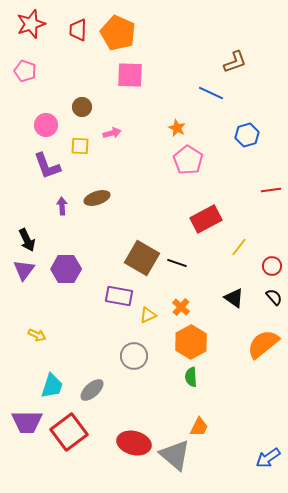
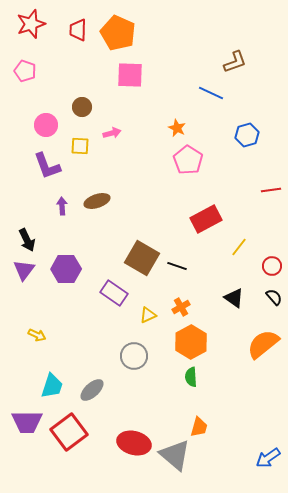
brown ellipse at (97, 198): moved 3 px down
black line at (177, 263): moved 3 px down
purple rectangle at (119, 296): moved 5 px left, 3 px up; rotated 24 degrees clockwise
orange cross at (181, 307): rotated 18 degrees clockwise
orange trapezoid at (199, 427): rotated 10 degrees counterclockwise
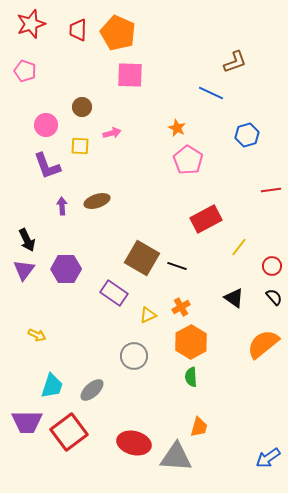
gray triangle at (175, 455): moved 1 px right, 2 px down; rotated 36 degrees counterclockwise
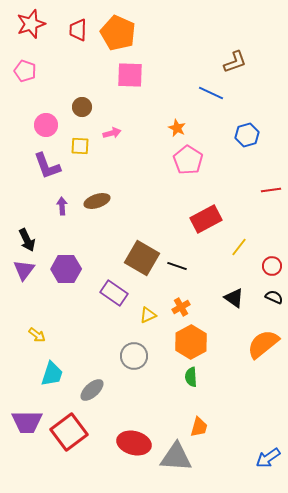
black semicircle at (274, 297): rotated 24 degrees counterclockwise
yellow arrow at (37, 335): rotated 12 degrees clockwise
cyan trapezoid at (52, 386): moved 12 px up
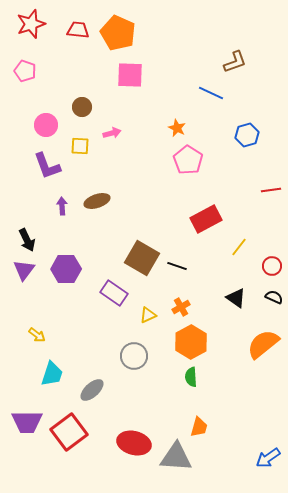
red trapezoid at (78, 30): rotated 95 degrees clockwise
black triangle at (234, 298): moved 2 px right
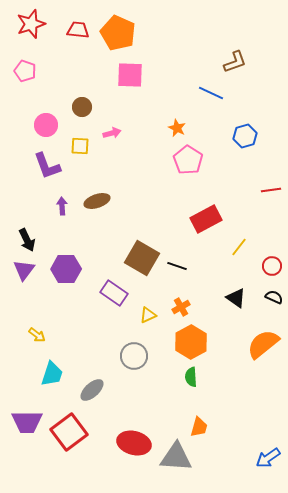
blue hexagon at (247, 135): moved 2 px left, 1 px down
